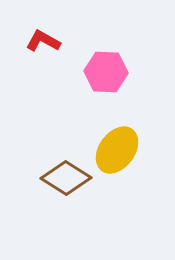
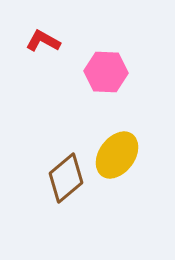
yellow ellipse: moved 5 px down
brown diamond: rotated 72 degrees counterclockwise
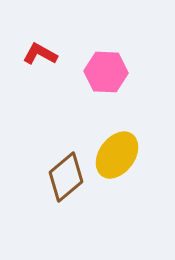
red L-shape: moved 3 px left, 13 px down
brown diamond: moved 1 px up
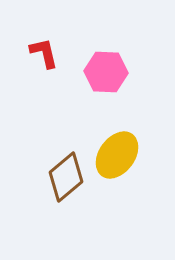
red L-shape: moved 4 px right, 1 px up; rotated 48 degrees clockwise
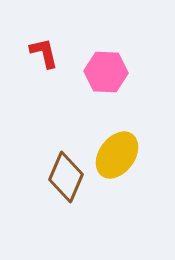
brown diamond: rotated 27 degrees counterclockwise
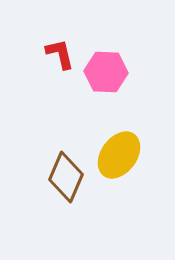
red L-shape: moved 16 px right, 1 px down
yellow ellipse: moved 2 px right
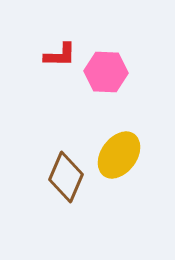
red L-shape: moved 1 px down; rotated 104 degrees clockwise
